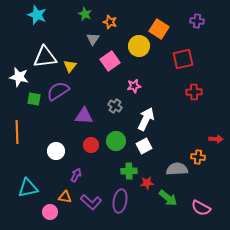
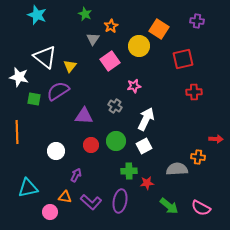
orange star: moved 1 px right, 4 px down; rotated 24 degrees clockwise
white triangle: rotated 45 degrees clockwise
green arrow: moved 1 px right, 8 px down
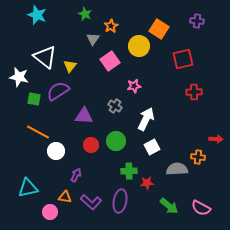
orange line: moved 21 px right; rotated 60 degrees counterclockwise
white square: moved 8 px right, 1 px down
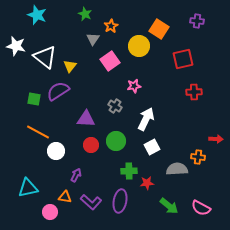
white star: moved 3 px left, 31 px up
purple triangle: moved 2 px right, 3 px down
